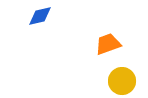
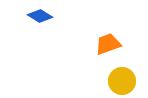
blue diamond: rotated 45 degrees clockwise
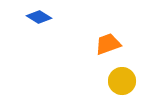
blue diamond: moved 1 px left, 1 px down
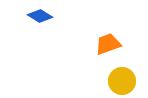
blue diamond: moved 1 px right, 1 px up
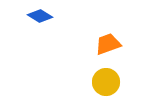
yellow circle: moved 16 px left, 1 px down
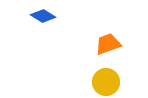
blue diamond: moved 3 px right
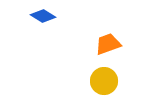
yellow circle: moved 2 px left, 1 px up
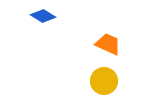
orange trapezoid: rotated 44 degrees clockwise
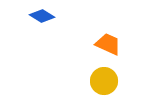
blue diamond: moved 1 px left
